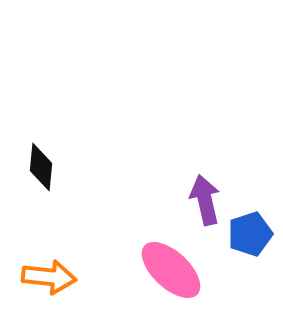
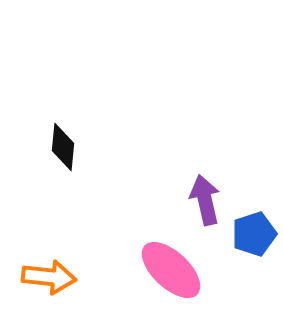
black diamond: moved 22 px right, 20 px up
blue pentagon: moved 4 px right
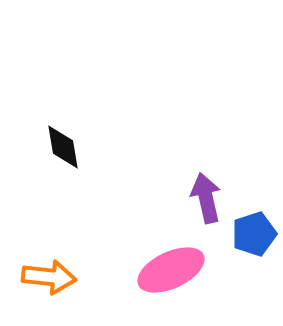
black diamond: rotated 15 degrees counterclockwise
purple arrow: moved 1 px right, 2 px up
pink ellipse: rotated 68 degrees counterclockwise
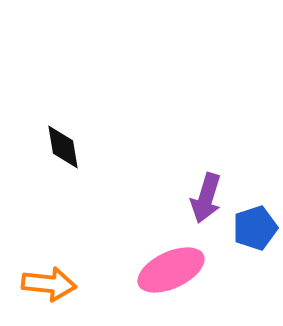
purple arrow: rotated 150 degrees counterclockwise
blue pentagon: moved 1 px right, 6 px up
orange arrow: moved 7 px down
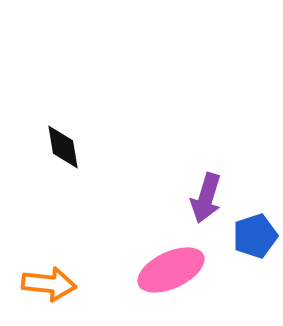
blue pentagon: moved 8 px down
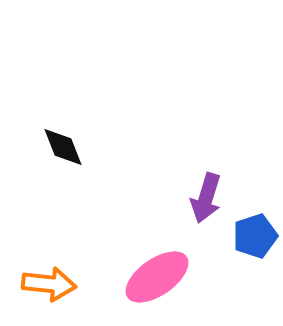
black diamond: rotated 12 degrees counterclockwise
pink ellipse: moved 14 px left, 7 px down; rotated 10 degrees counterclockwise
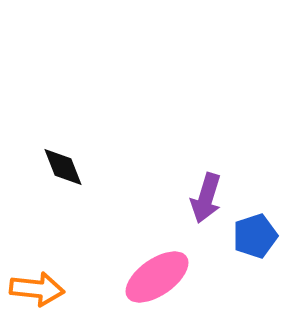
black diamond: moved 20 px down
orange arrow: moved 12 px left, 5 px down
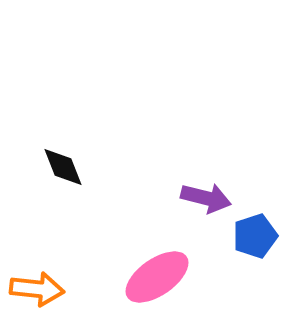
purple arrow: rotated 93 degrees counterclockwise
